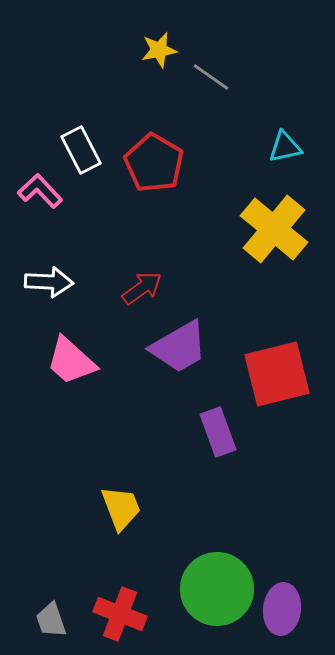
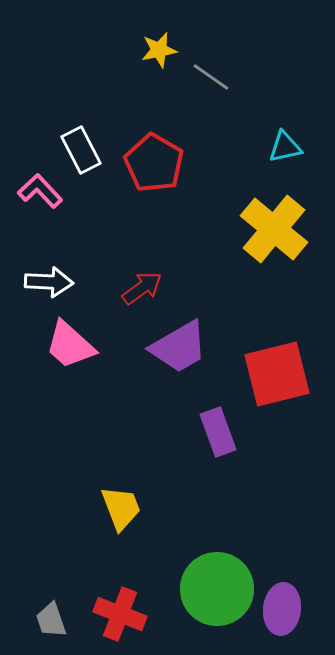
pink trapezoid: moved 1 px left, 16 px up
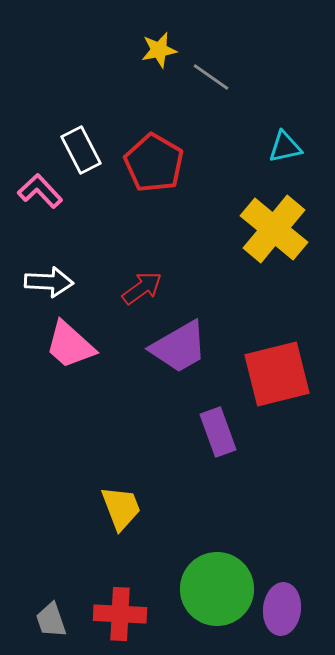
red cross: rotated 18 degrees counterclockwise
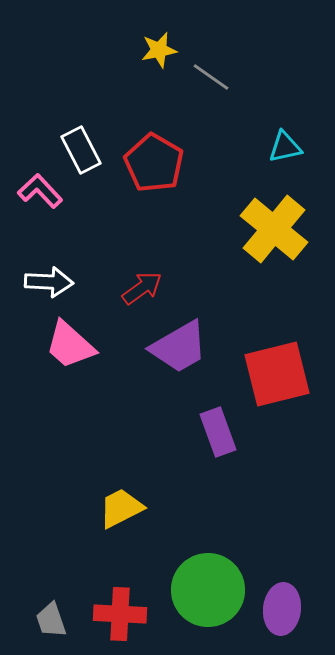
yellow trapezoid: rotated 96 degrees counterclockwise
green circle: moved 9 px left, 1 px down
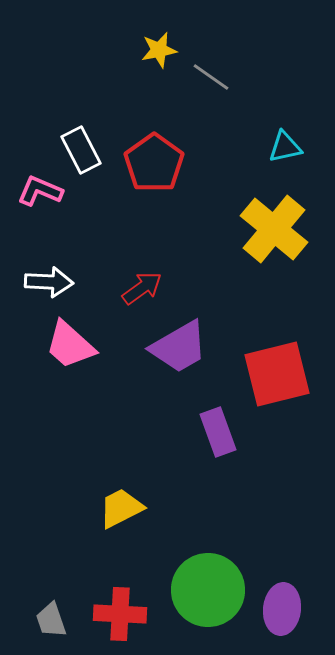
red pentagon: rotated 6 degrees clockwise
pink L-shape: rotated 24 degrees counterclockwise
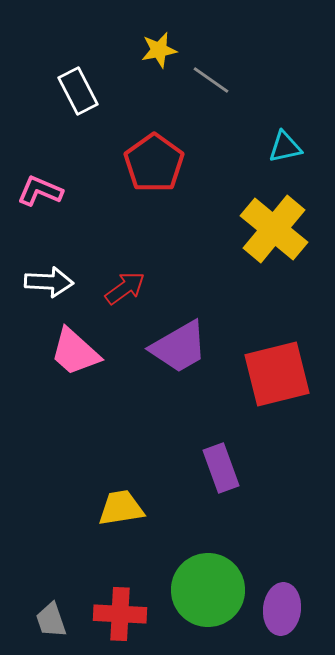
gray line: moved 3 px down
white rectangle: moved 3 px left, 59 px up
red arrow: moved 17 px left
pink trapezoid: moved 5 px right, 7 px down
purple rectangle: moved 3 px right, 36 px down
yellow trapezoid: rotated 18 degrees clockwise
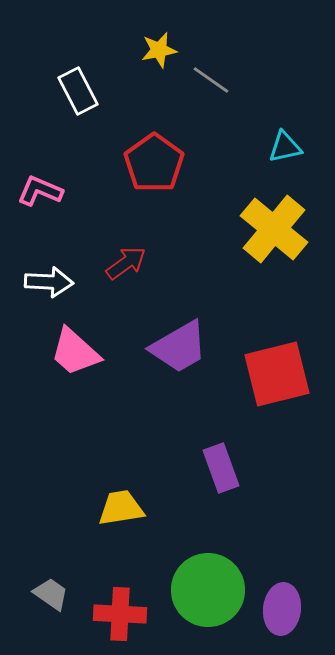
red arrow: moved 1 px right, 25 px up
gray trapezoid: moved 26 px up; rotated 144 degrees clockwise
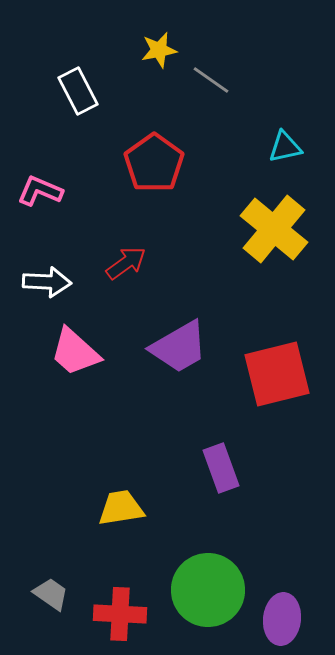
white arrow: moved 2 px left
purple ellipse: moved 10 px down
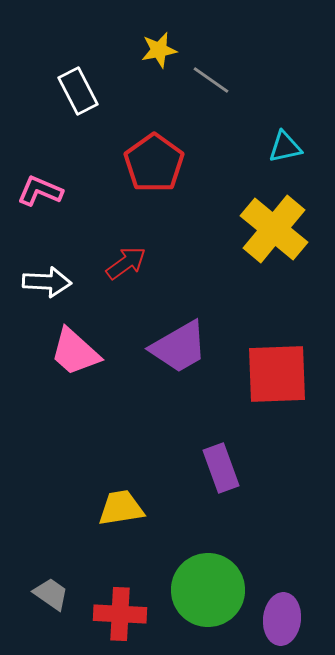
red square: rotated 12 degrees clockwise
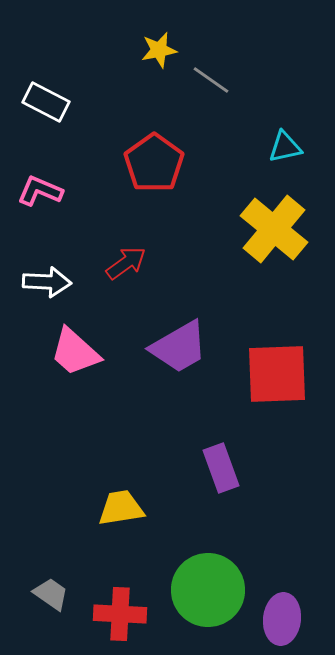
white rectangle: moved 32 px left, 11 px down; rotated 36 degrees counterclockwise
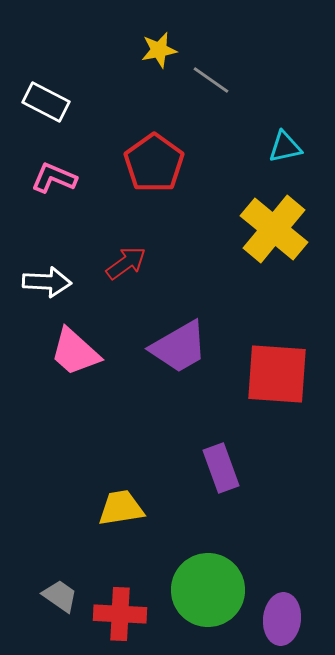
pink L-shape: moved 14 px right, 13 px up
red square: rotated 6 degrees clockwise
gray trapezoid: moved 9 px right, 2 px down
